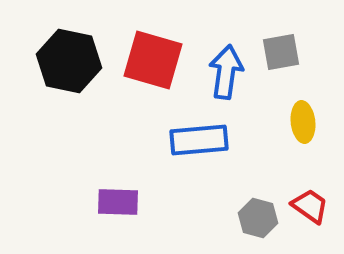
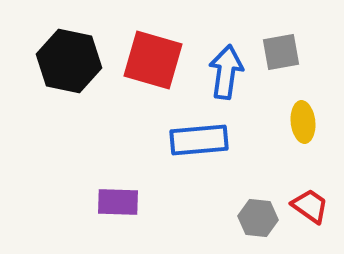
gray hexagon: rotated 9 degrees counterclockwise
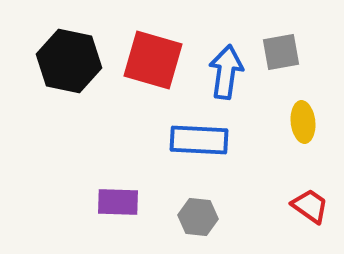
blue rectangle: rotated 8 degrees clockwise
gray hexagon: moved 60 px left, 1 px up
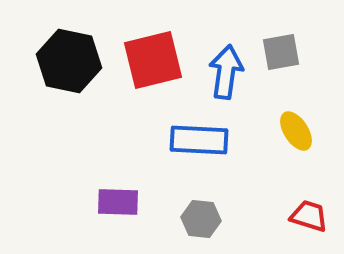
red square: rotated 30 degrees counterclockwise
yellow ellipse: moved 7 px left, 9 px down; rotated 27 degrees counterclockwise
red trapezoid: moved 1 px left, 10 px down; rotated 18 degrees counterclockwise
gray hexagon: moved 3 px right, 2 px down
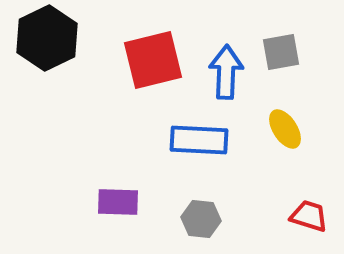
black hexagon: moved 22 px left, 23 px up; rotated 22 degrees clockwise
blue arrow: rotated 6 degrees counterclockwise
yellow ellipse: moved 11 px left, 2 px up
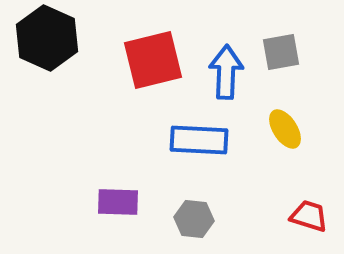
black hexagon: rotated 10 degrees counterclockwise
gray hexagon: moved 7 px left
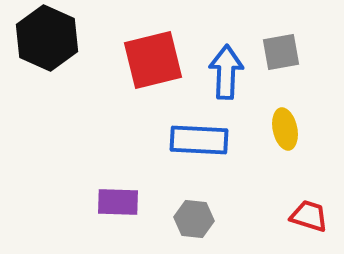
yellow ellipse: rotated 21 degrees clockwise
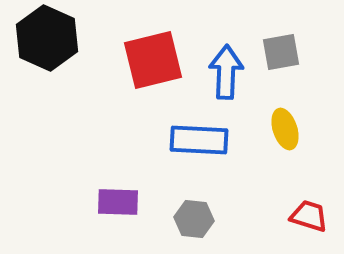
yellow ellipse: rotated 6 degrees counterclockwise
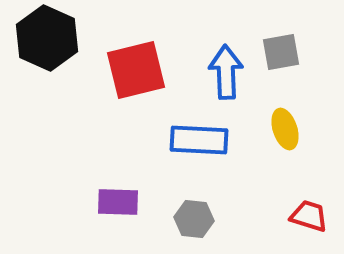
red square: moved 17 px left, 10 px down
blue arrow: rotated 4 degrees counterclockwise
